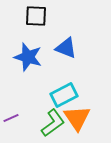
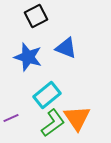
black square: rotated 30 degrees counterclockwise
cyan rectangle: moved 17 px left; rotated 12 degrees counterclockwise
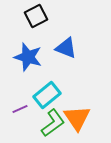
purple line: moved 9 px right, 9 px up
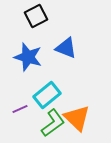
orange triangle: rotated 12 degrees counterclockwise
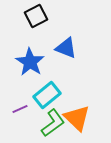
blue star: moved 2 px right, 5 px down; rotated 16 degrees clockwise
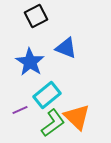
purple line: moved 1 px down
orange triangle: moved 1 px up
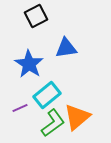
blue triangle: rotated 30 degrees counterclockwise
blue star: moved 1 px left, 2 px down
purple line: moved 2 px up
orange triangle: rotated 36 degrees clockwise
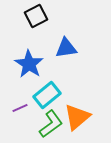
green L-shape: moved 2 px left, 1 px down
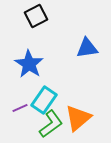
blue triangle: moved 21 px right
cyan rectangle: moved 3 px left, 5 px down; rotated 16 degrees counterclockwise
orange triangle: moved 1 px right, 1 px down
